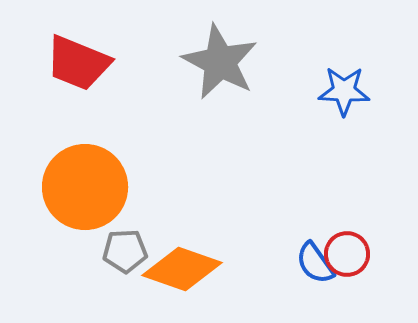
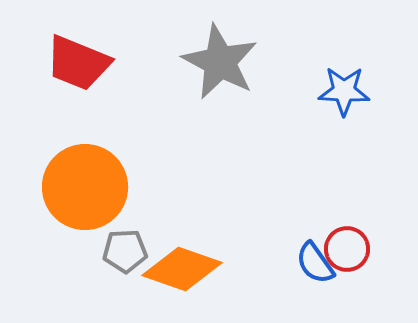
red circle: moved 5 px up
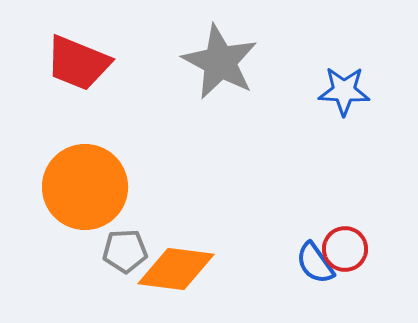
red circle: moved 2 px left
orange diamond: moved 6 px left; rotated 12 degrees counterclockwise
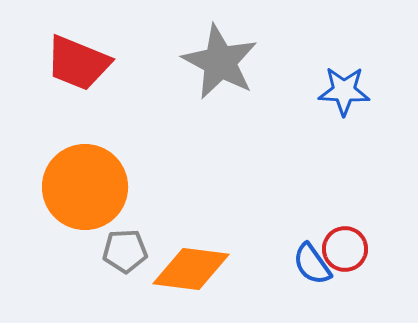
blue semicircle: moved 3 px left, 1 px down
orange diamond: moved 15 px right
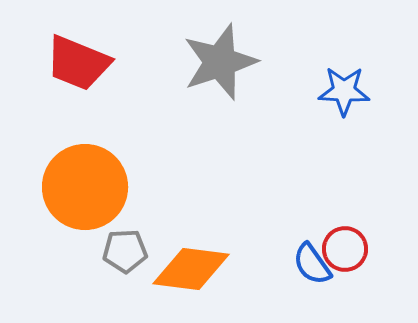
gray star: rotated 26 degrees clockwise
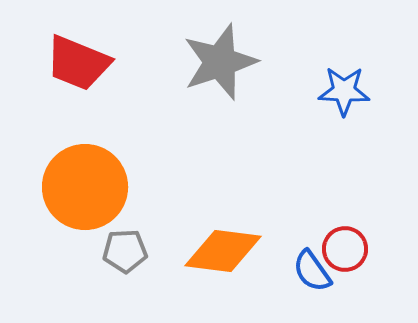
blue semicircle: moved 7 px down
orange diamond: moved 32 px right, 18 px up
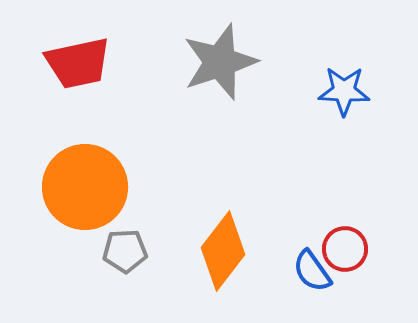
red trapezoid: rotated 34 degrees counterclockwise
orange diamond: rotated 60 degrees counterclockwise
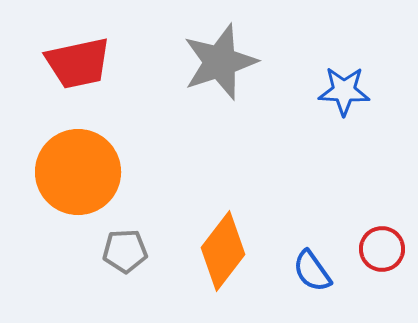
orange circle: moved 7 px left, 15 px up
red circle: moved 37 px right
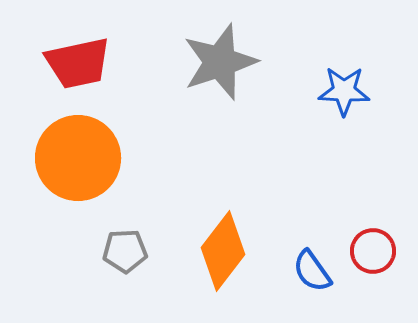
orange circle: moved 14 px up
red circle: moved 9 px left, 2 px down
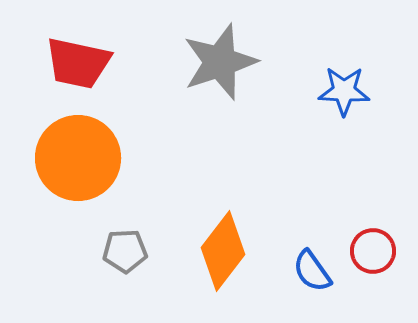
red trapezoid: rotated 24 degrees clockwise
